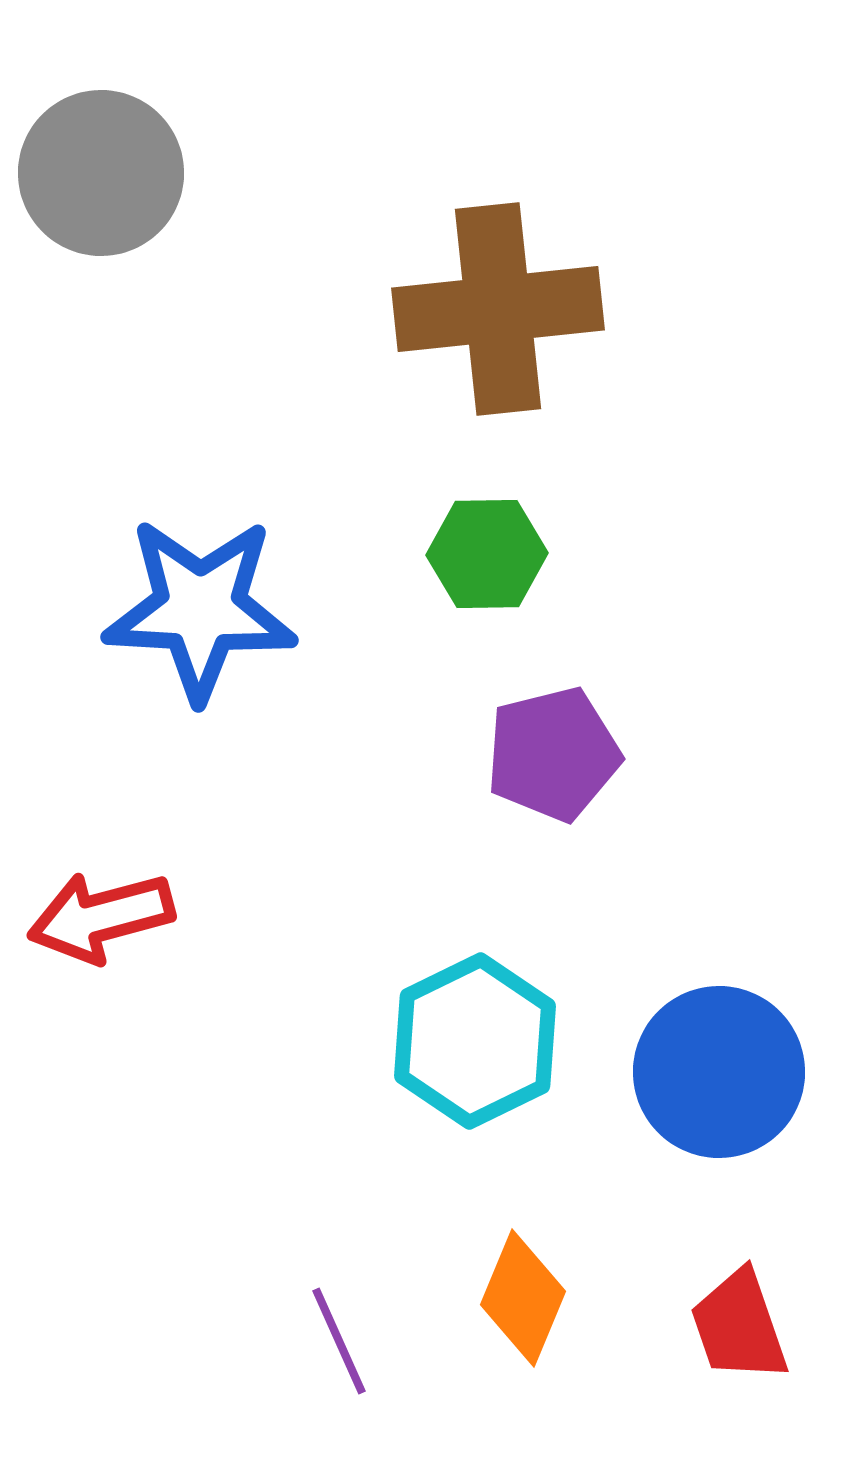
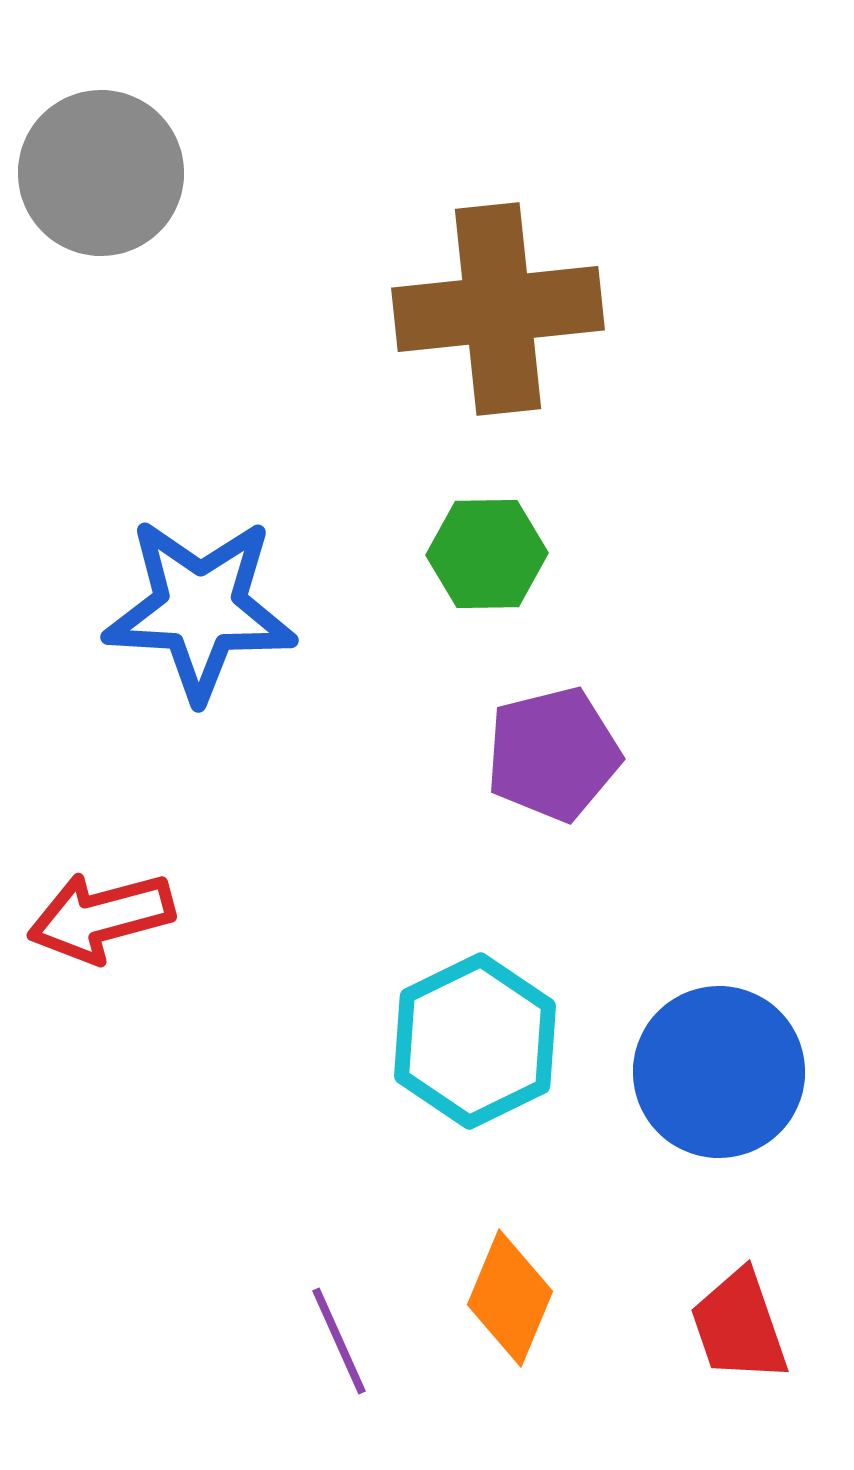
orange diamond: moved 13 px left
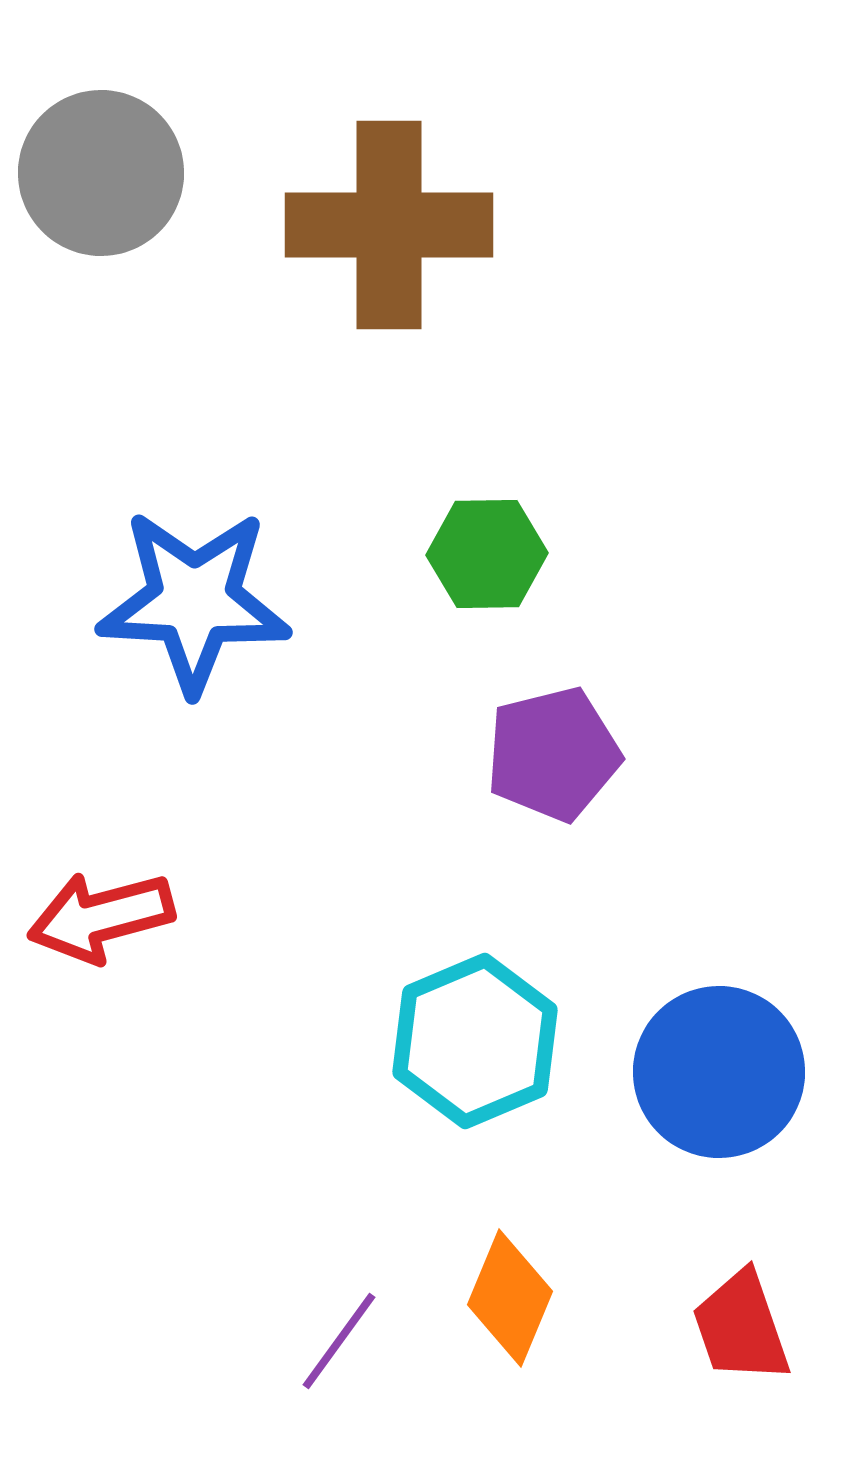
brown cross: moved 109 px left, 84 px up; rotated 6 degrees clockwise
blue star: moved 6 px left, 8 px up
cyan hexagon: rotated 3 degrees clockwise
red trapezoid: moved 2 px right, 1 px down
purple line: rotated 60 degrees clockwise
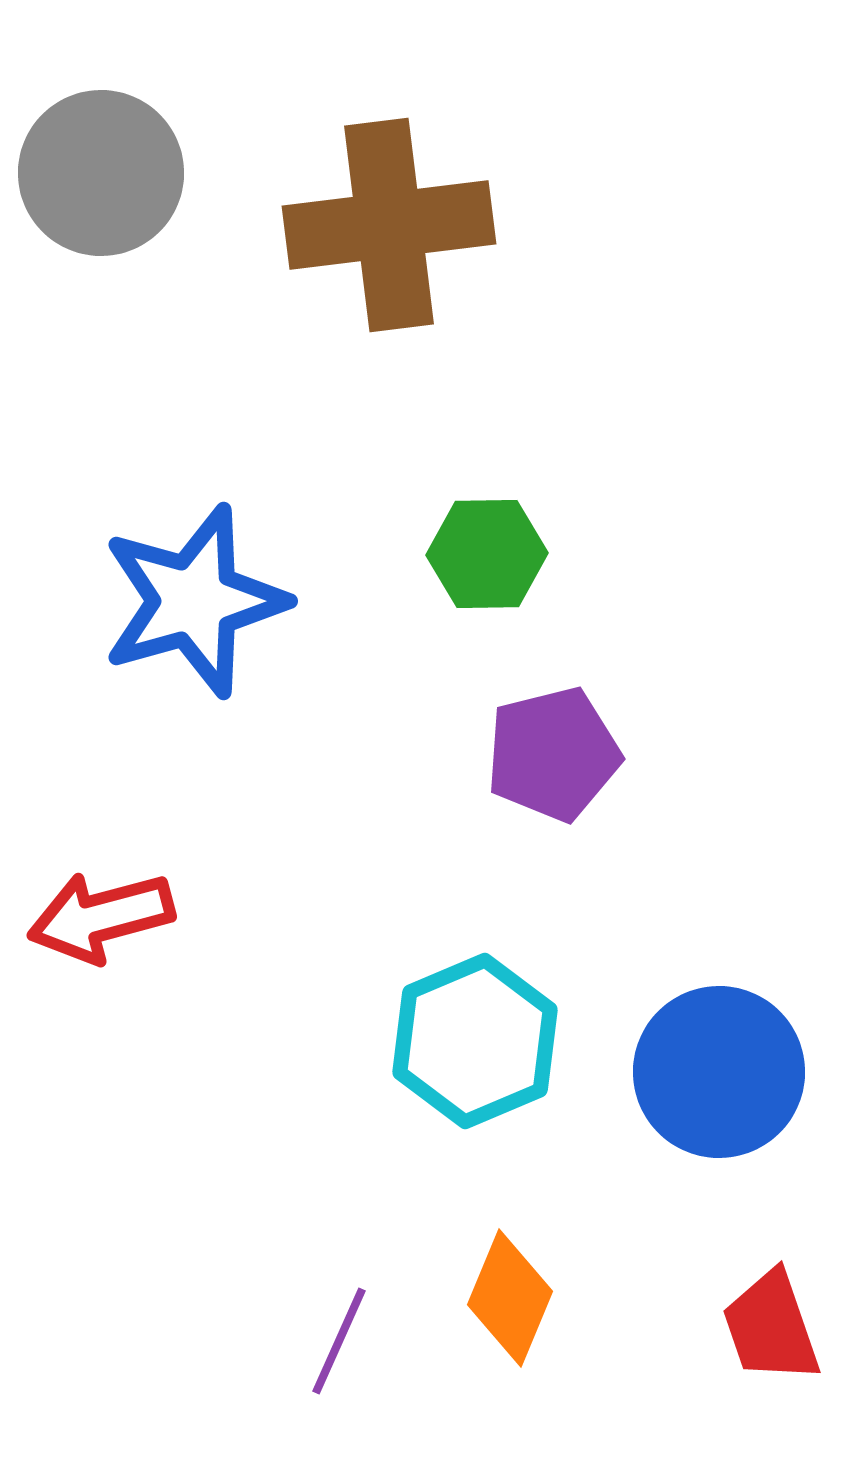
brown cross: rotated 7 degrees counterclockwise
blue star: rotated 19 degrees counterclockwise
red trapezoid: moved 30 px right
purple line: rotated 12 degrees counterclockwise
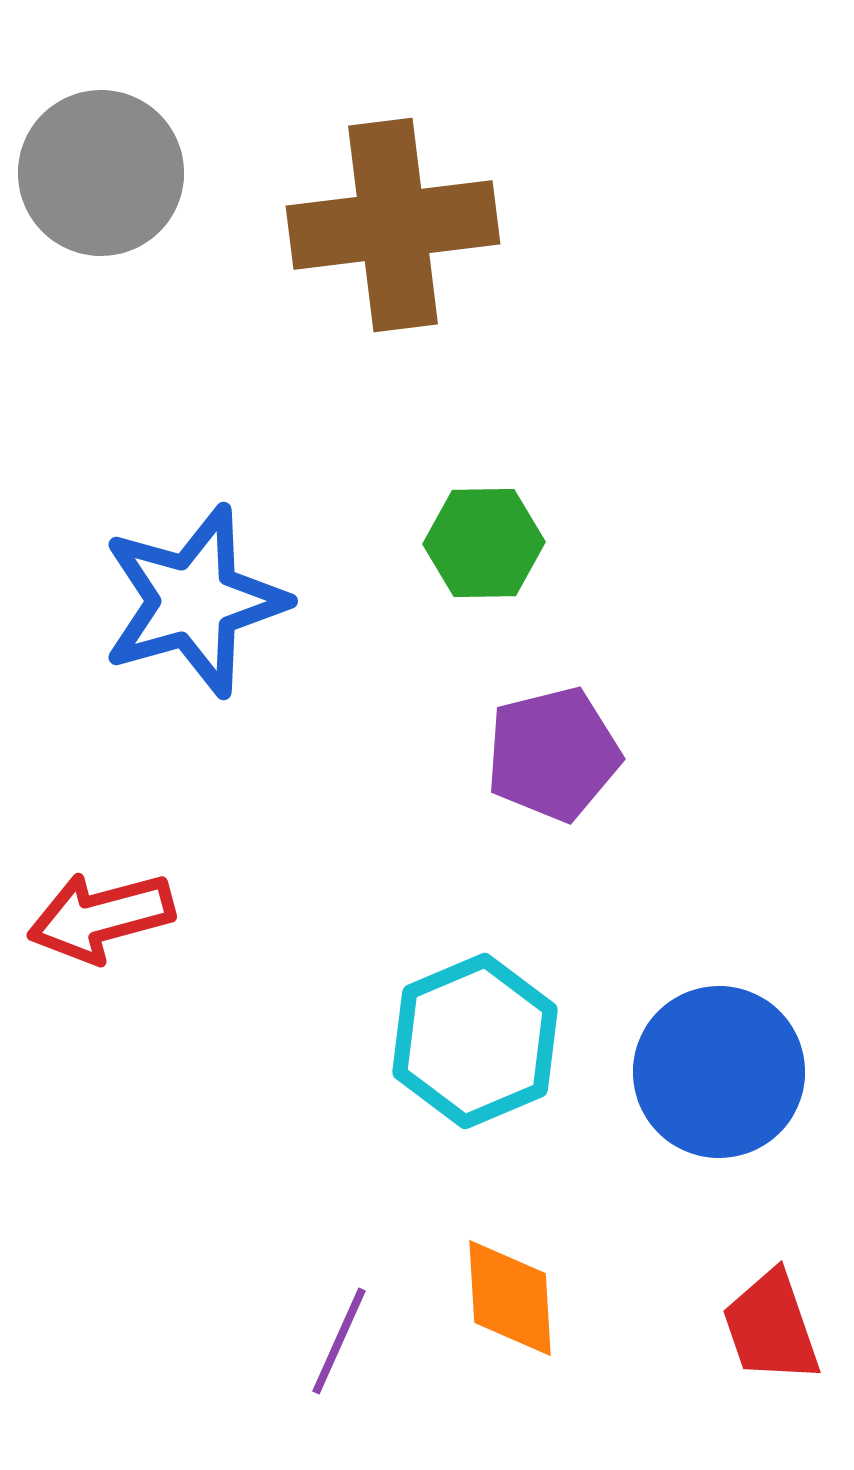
brown cross: moved 4 px right
green hexagon: moved 3 px left, 11 px up
orange diamond: rotated 26 degrees counterclockwise
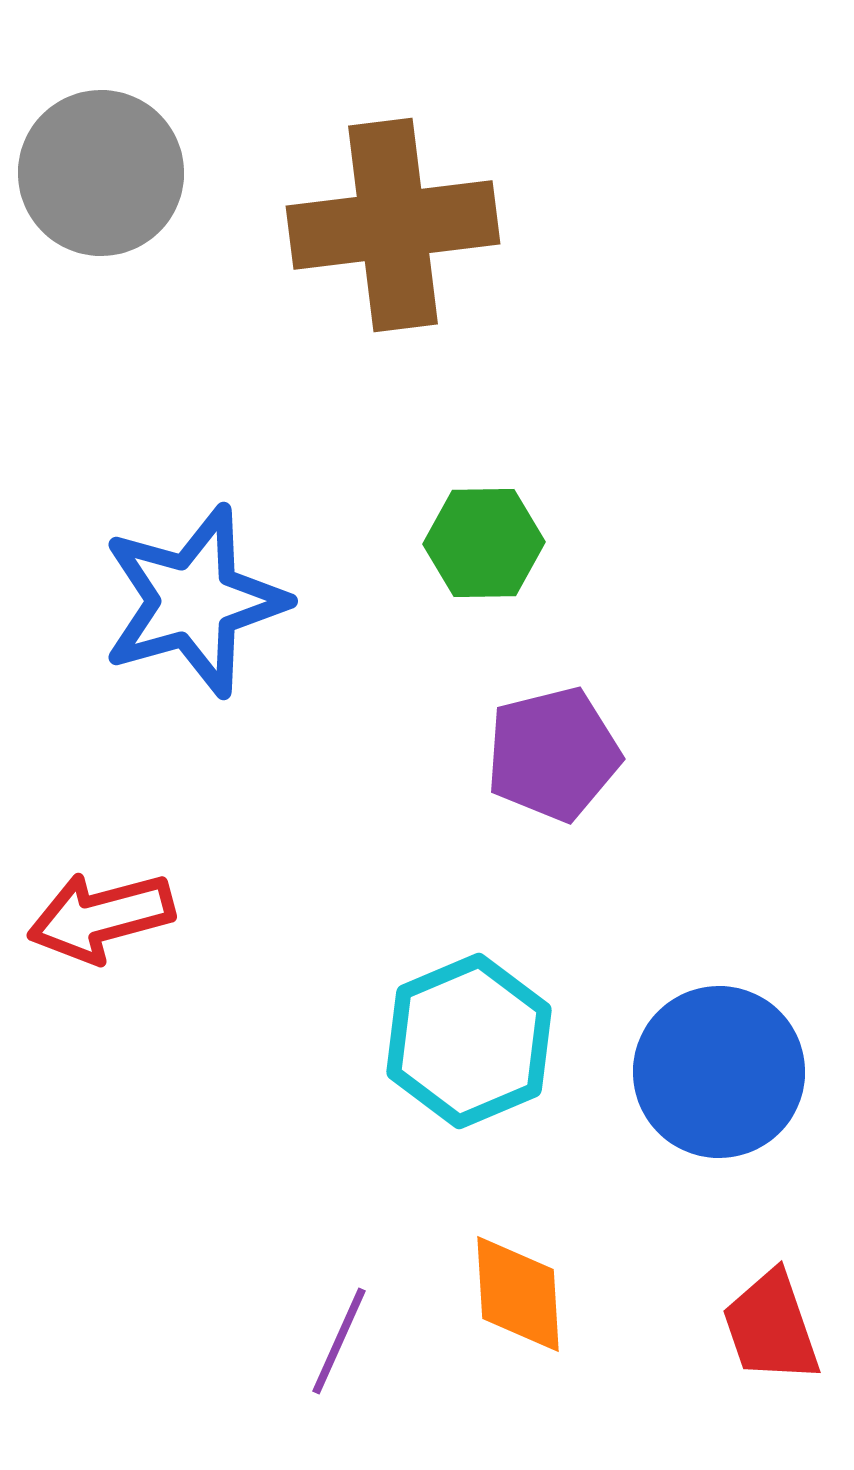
cyan hexagon: moved 6 px left
orange diamond: moved 8 px right, 4 px up
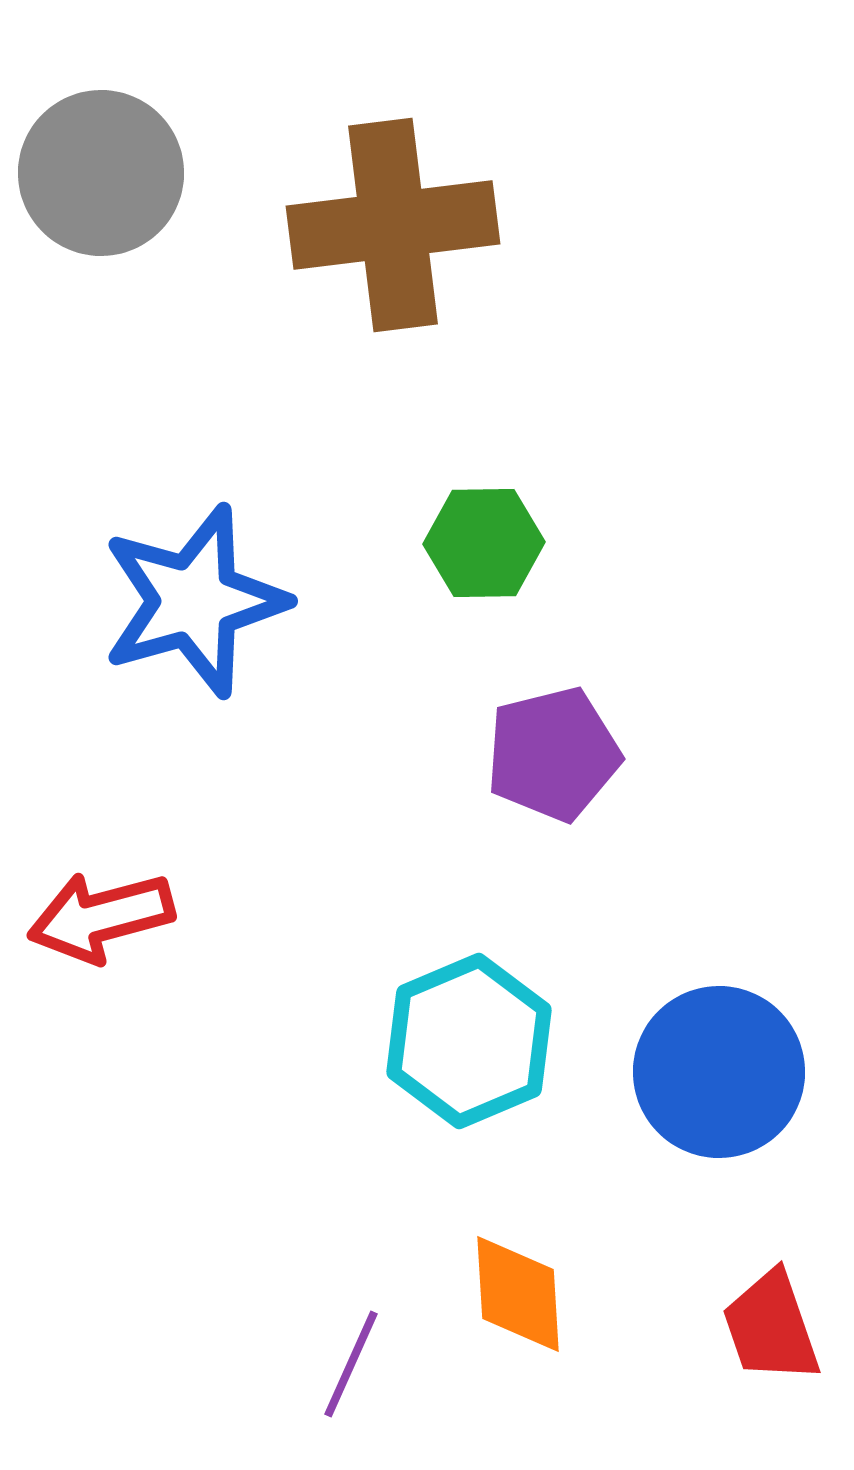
purple line: moved 12 px right, 23 px down
